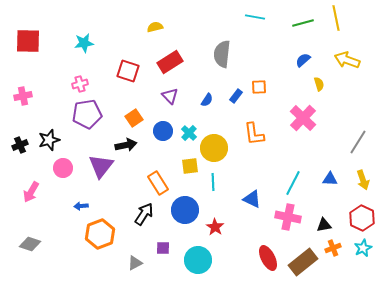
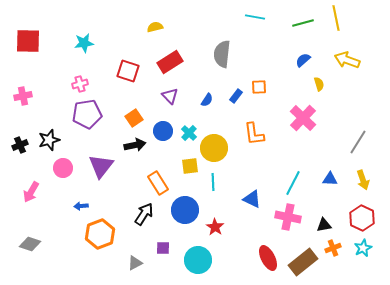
black arrow at (126, 145): moved 9 px right
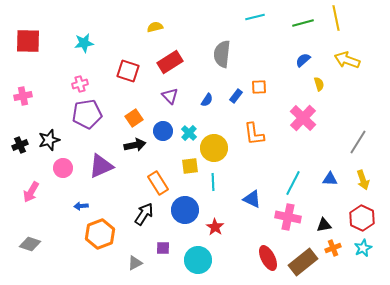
cyan line at (255, 17): rotated 24 degrees counterclockwise
purple triangle at (101, 166): rotated 28 degrees clockwise
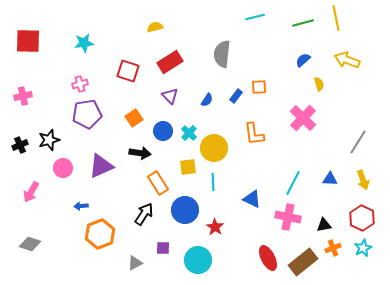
black arrow at (135, 145): moved 5 px right, 8 px down; rotated 20 degrees clockwise
yellow square at (190, 166): moved 2 px left, 1 px down
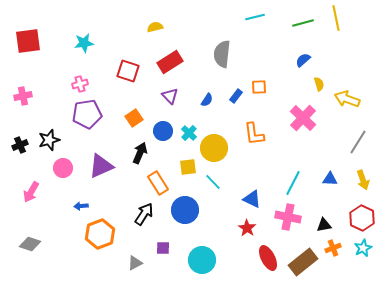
red square at (28, 41): rotated 8 degrees counterclockwise
yellow arrow at (347, 60): moved 39 px down
black arrow at (140, 153): rotated 75 degrees counterclockwise
cyan line at (213, 182): rotated 42 degrees counterclockwise
red star at (215, 227): moved 32 px right, 1 px down
cyan circle at (198, 260): moved 4 px right
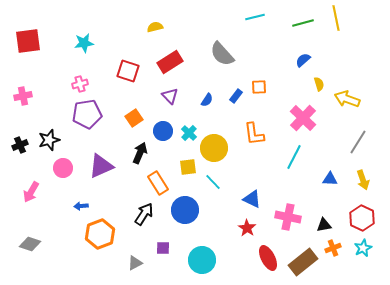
gray semicircle at (222, 54): rotated 48 degrees counterclockwise
cyan line at (293, 183): moved 1 px right, 26 px up
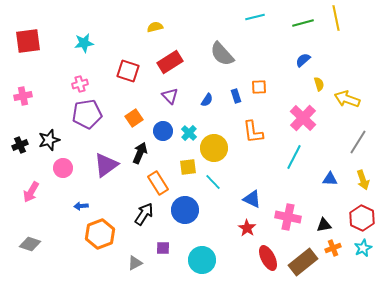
blue rectangle at (236, 96): rotated 56 degrees counterclockwise
orange L-shape at (254, 134): moved 1 px left, 2 px up
purple triangle at (101, 166): moved 5 px right, 1 px up; rotated 12 degrees counterclockwise
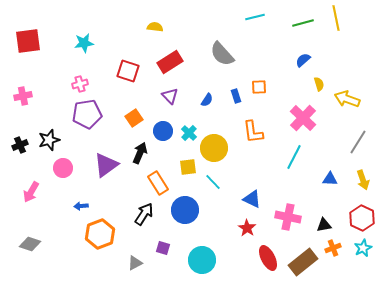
yellow semicircle at (155, 27): rotated 21 degrees clockwise
purple square at (163, 248): rotated 16 degrees clockwise
